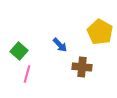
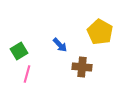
green square: rotated 18 degrees clockwise
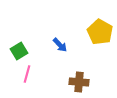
brown cross: moved 3 px left, 15 px down
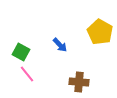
green square: moved 2 px right, 1 px down; rotated 30 degrees counterclockwise
pink line: rotated 54 degrees counterclockwise
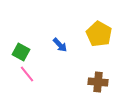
yellow pentagon: moved 1 px left, 2 px down
brown cross: moved 19 px right
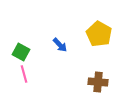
pink line: moved 3 px left; rotated 24 degrees clockwise
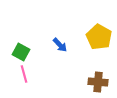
yellow pentagon: moved 3 px down
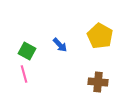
yellow pentagon: moved 1 px right, 1 px up
green square: moved 6 px right, 1 px up
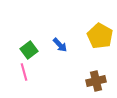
green square: moved 2 px right, 1 px up; rotated 24 degrees clockwise
pink line: moved 2 px up
brown cross: moved 2 px left, 1 px up; rotated 18 degrees counterclockwise
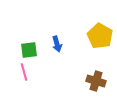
blue arrow: moved 3 px left, 1 px up; rotated 28 degrees clockwise
green square: rotated 30 degrees clockwise
brown cross: rotated 30 degrees clockwise
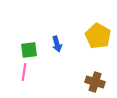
yellow pentagon: moved 2 px left
pink line: rotated 24 degrees clockwise
brown cross: moved 1 px left, 1 px down
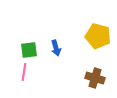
yellow pentagon: rotated 15 degrees counterclockwise
blue arrow: moved 1 px left, 4 px down
brown cross: moved 4 px up
